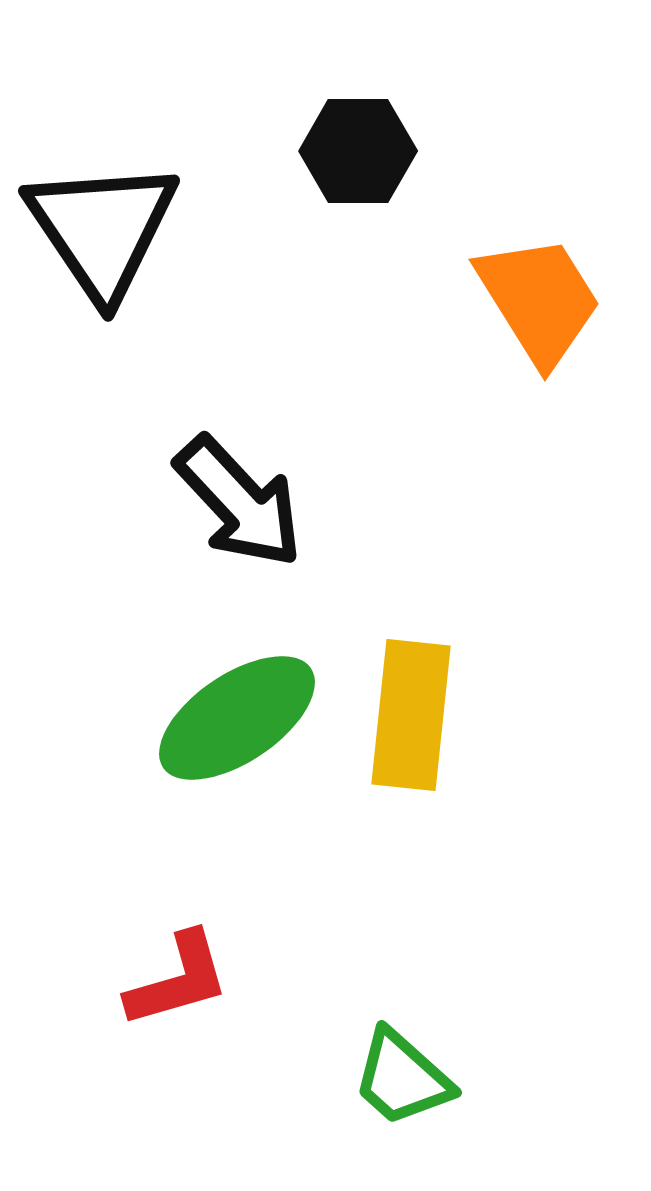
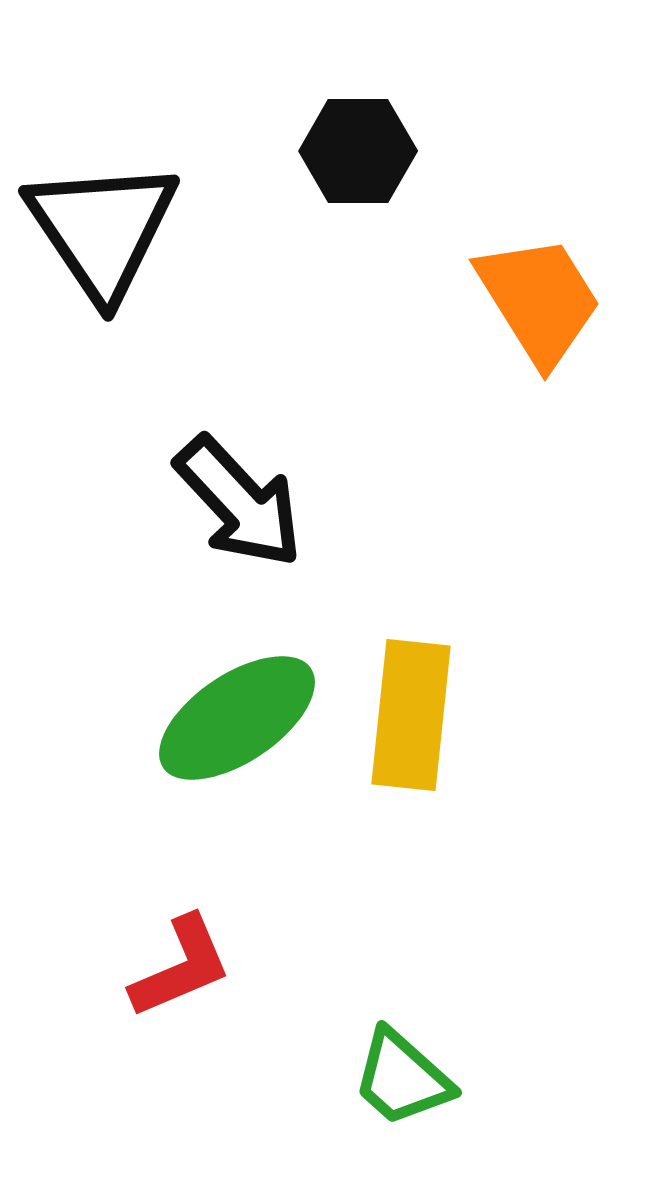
red L-shape: moved 3 px right, 13 px up; rotated 7 degrees counterclockwise
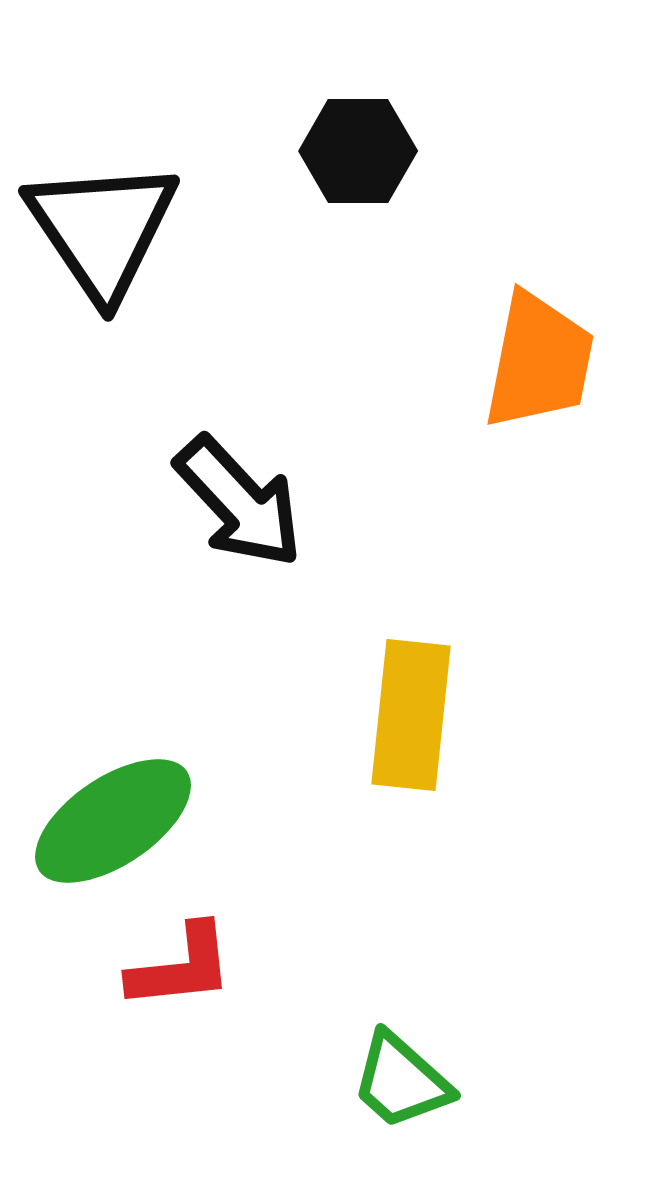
orange trapezoid: moved 61 px down; rotated 43 degrees clockwise
green ellipse: moved 124 px left, 103 px down
red L-shape: rotated 17 degrees clockwise
green trapezoid: moved 1 px left, 3 px down
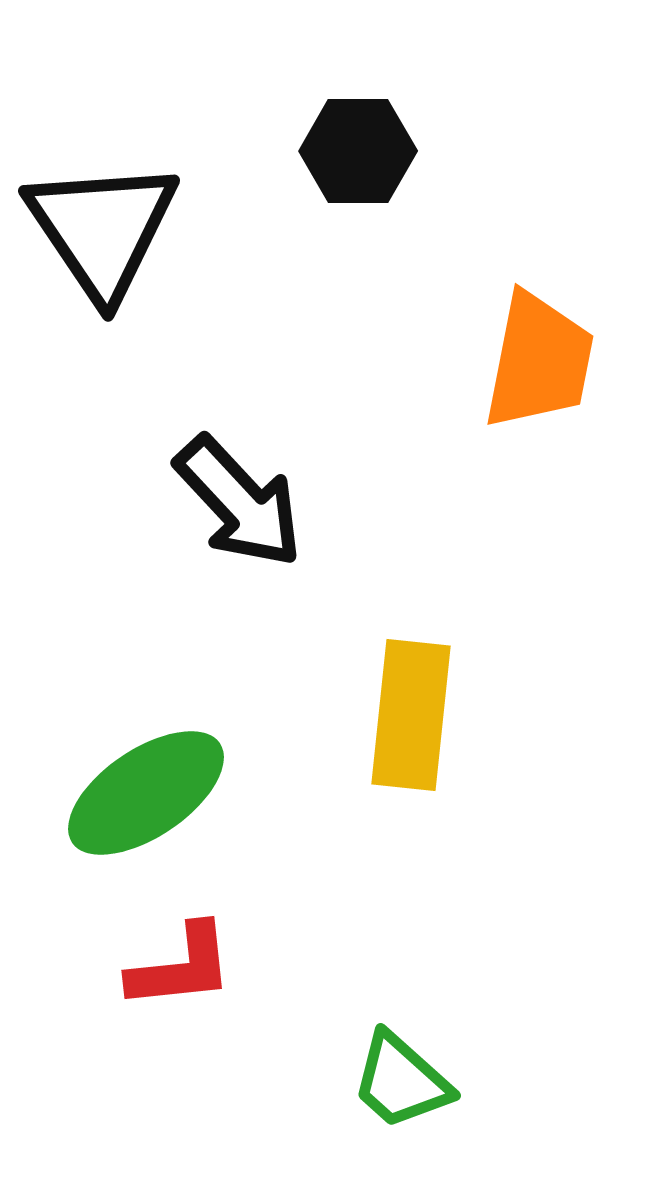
green ellipse: moved 33 px right, 28 px up
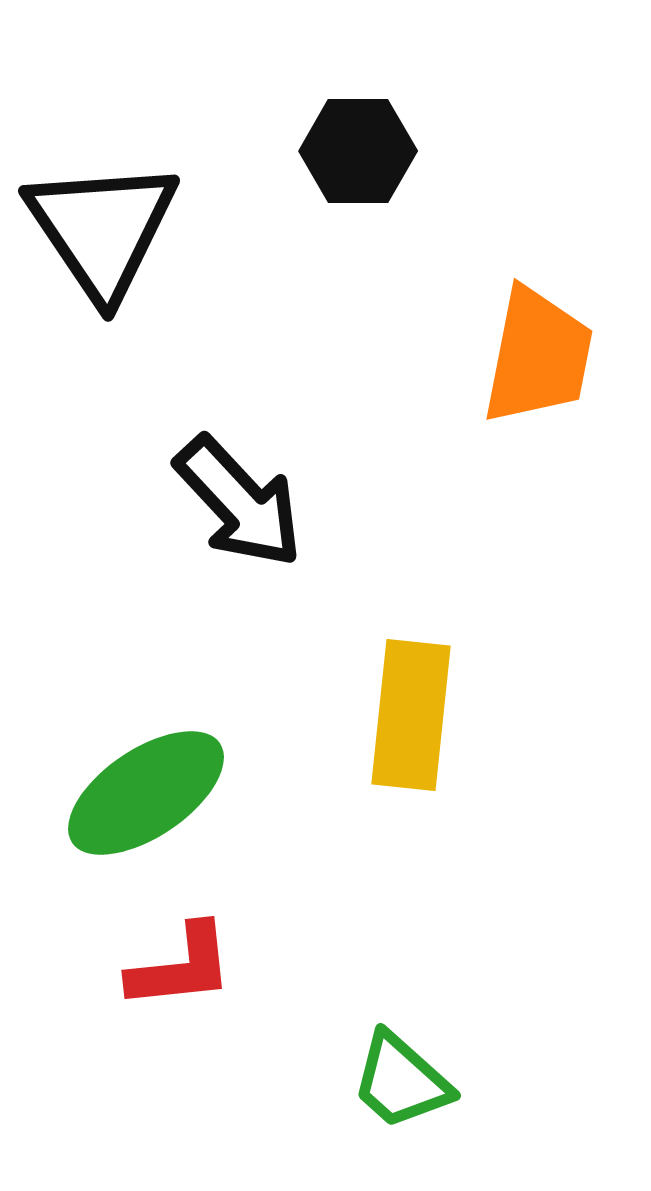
orange trapezoid: moved 1 px left, 5 px up
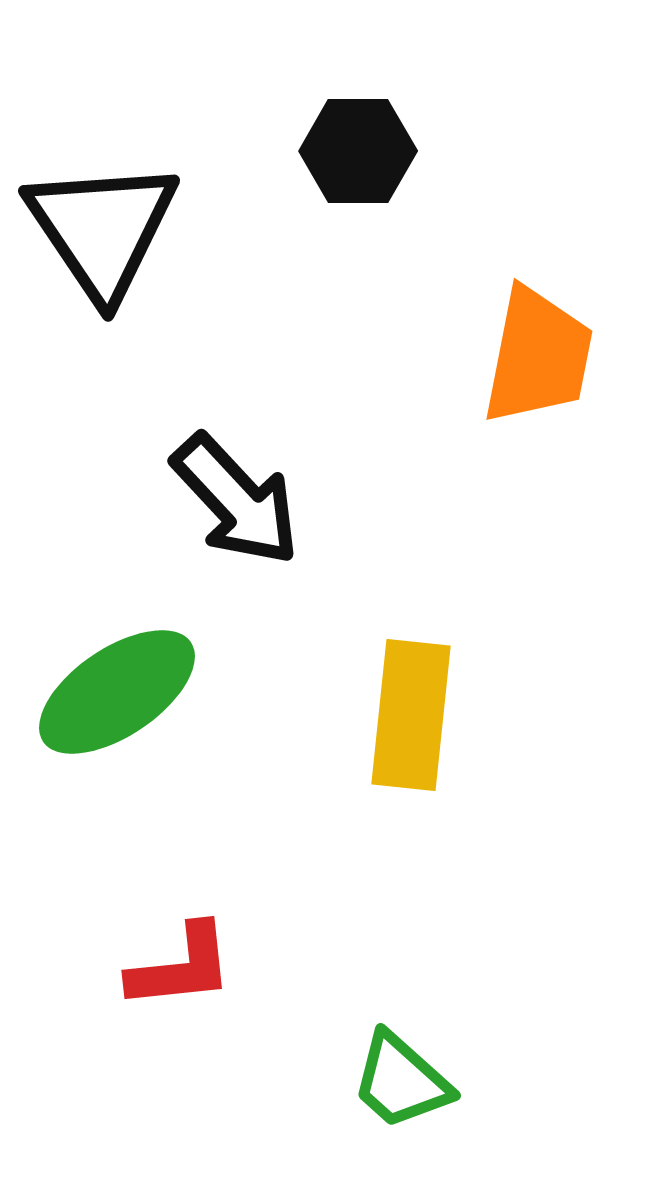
black arrow: moved 3 px left, 2 px up
green ellipse: moved 29 px left, 101 px up
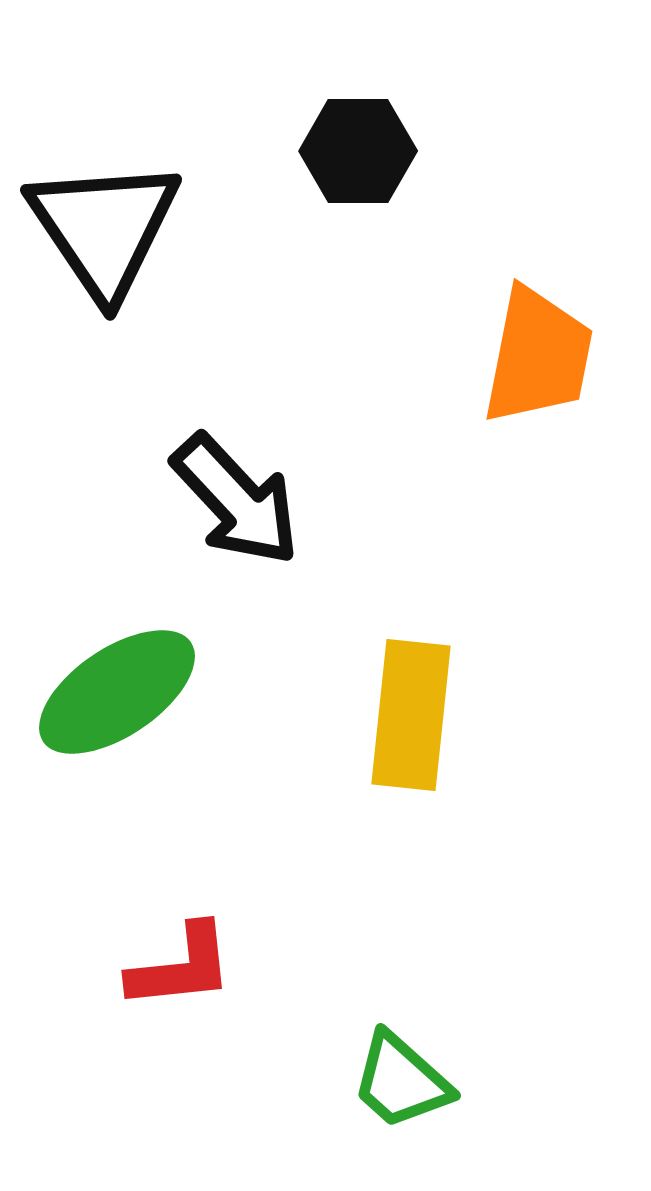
black triangle: moved 2 px right, 1 px up
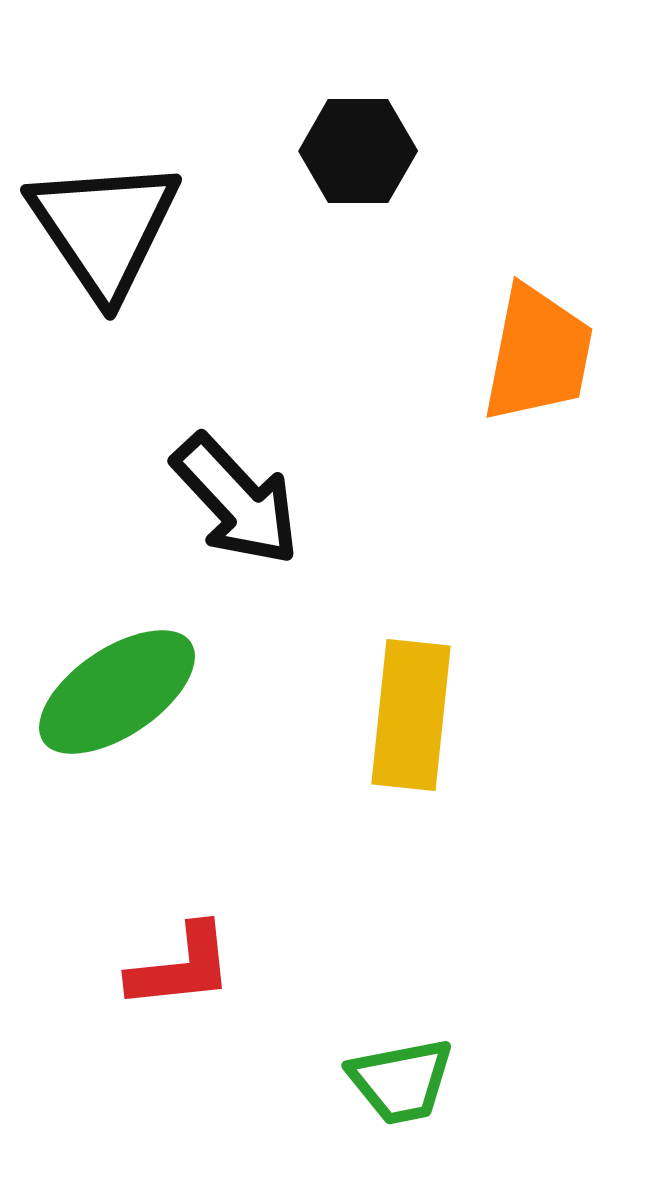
orange trapezoid: moved 2 px up
green trapezoid: rotated 53 degrees counterclockwise
